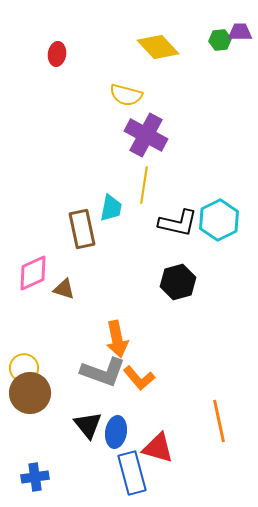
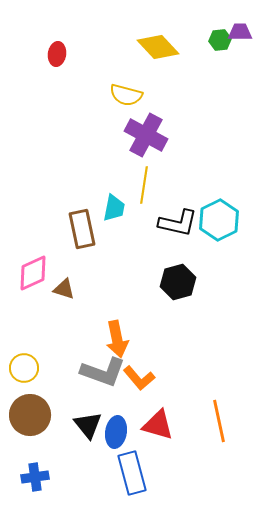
cyan trapezoid: moved 3 px right
brown circle: moved 22 px down
red triangle: moved 23 px up
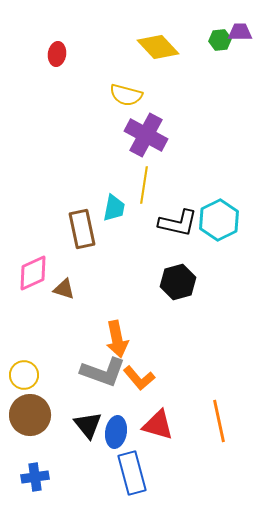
yellow circle: moved 7 px down
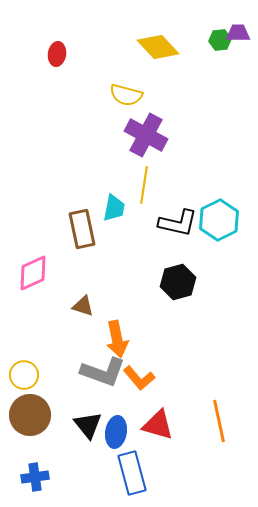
purple trapezoid: moved 2 px left, 1 px down
brown triangle: moved 19 px right, 17 px down
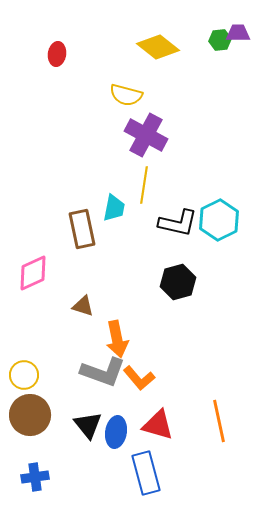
yellow diamond: rotated 9 degrees counterclockwise
blue rectangle: moved 14 px right
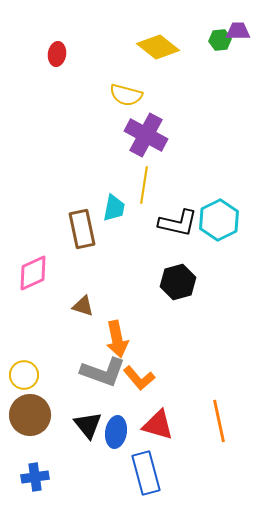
purple trapezoid: moved 2 px up
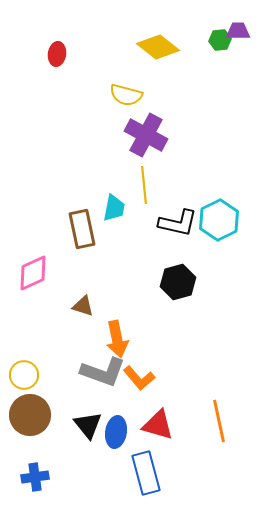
yellow line: rotated 15 degrees counterclockwise
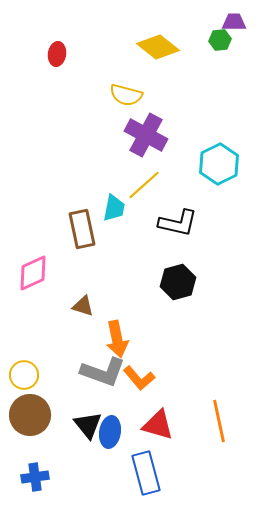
purple trapezoid: moved 4 px left, 9 px up
yellow line: rotated 54 degrees clockwise
cyan hexagon: moved 56 px up
blue ellipse: moved 6 px left
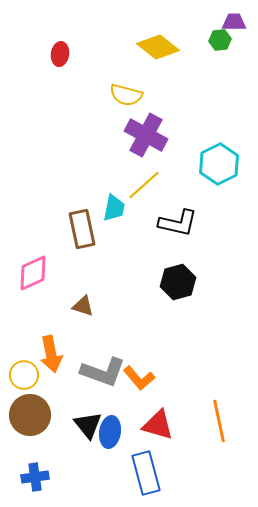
red ellipse: moved 3 px right
orange arrow: moved 66 px left, 15 px down
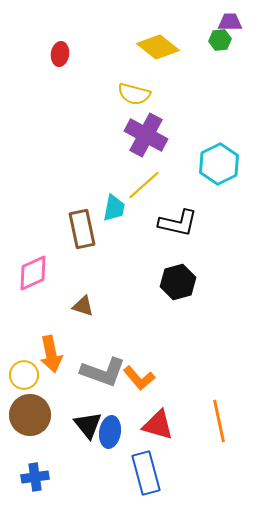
purple trapezoid: moved 4 px left
yellow semicircle: moved 8 px right, 1 px up
